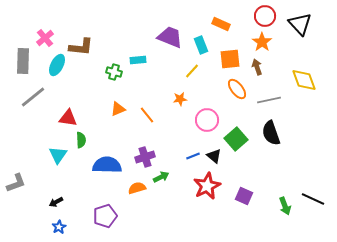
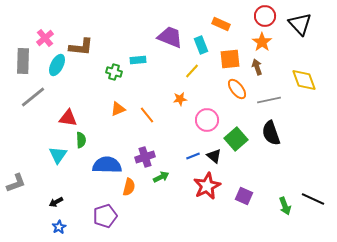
orange semicircle at (137, 188): moved 8 px left, 1 px up; rotated 120 degrees clockwise
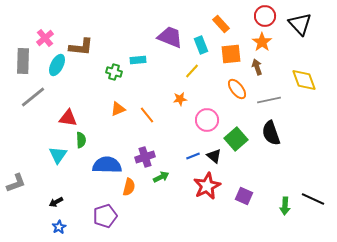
orange rectangle at (221, 24): rotated 24 degrees clockwise
orange square at (230, 59): moved 1 px right, 5 px up
green arrow at (285, 206): rotated 24 degrees clockwise
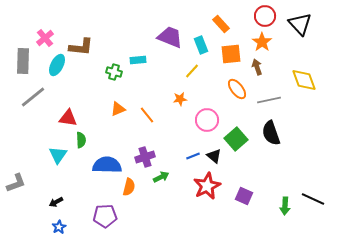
purple pentagon at (105, 216): rotated 15 degrees clockwise
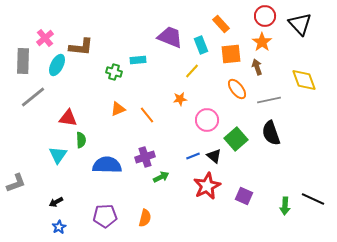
orange semicircle at (129, 187): moved 16 px right, 31 px down
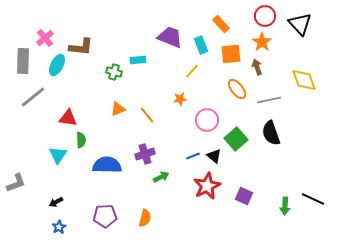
purple cross at (145, 157): moved 3 px up
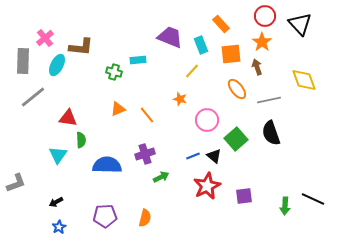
orange star at (180, 99): rotated 24 degrees clockwise
purple square at (244, 196): rotated 30 degrees counterclockwise
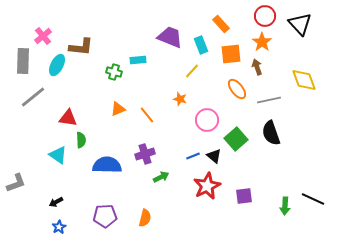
pink cross at (45, 38): moved 2 px left, 2 px up
cyan triangle at (58, 155): rotated 30 degrees counterclockwise
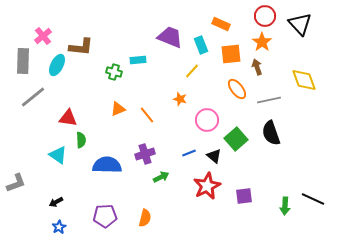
orange rectangle at (221, 24): rotated 24 degrees counterclockwise
blue line at (193, 156): moved 4 px left, 3 px up
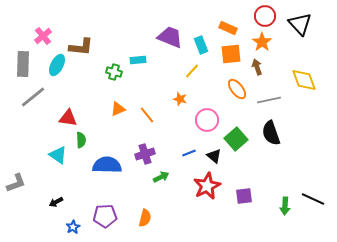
orange rectangle at (221, 24): moved 7 px right, 4 px down
gray rectangle at (23, 61): moved 3 px down
blue star at (59, 227): moved 14 px right
